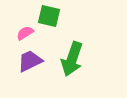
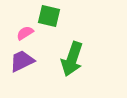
purple trapezoid: moved 8 px left
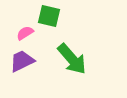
green arrow: rotated 60 degrees counterclockwise
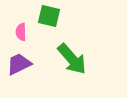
pink semicircle: moved 4 px left, 1 px up; rotated 60 degrees counterclockwise
purple trapezoid: moved 3 px left, 3 px down
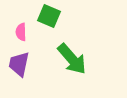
green square: rotated 10 degrees clockwise
purple trapezoid: rotated 52 degrees counterclockwise
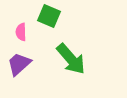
green arrow: moved 1 px left
purple trapezoid: rotated 36 degrees clockwise
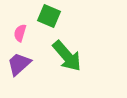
pink semicircle: moved 1 px left, 1 px down; rotated 18 degrees clockwise
green arrow: moved 4 px left, 3 px up
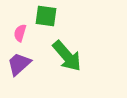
green square: moved 3 px left; rotated 15 degrees counterclockwise
